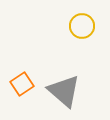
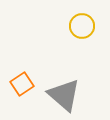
gray triangle: moved 4 px down
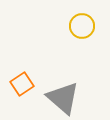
gray triangle: moved 1 px left, 3 px down
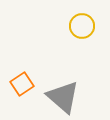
gray triangle: moved 1 px up
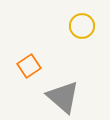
orange square: moved 7 px right, 18 px up
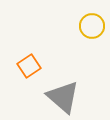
yellow circle: moved 10 px right
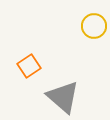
yellow circle: moved 2 px right
